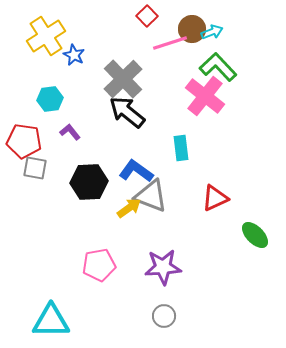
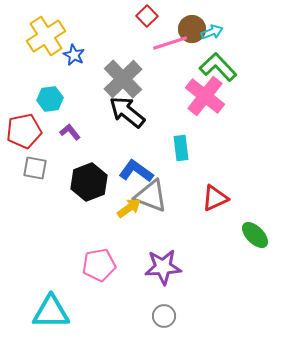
red pentagon: moved 10 px up; rotated 20 degrees counterclockwise
black hexagon: rotated 18 degrees counterclockwise
cyan triangle: moved 9 px up
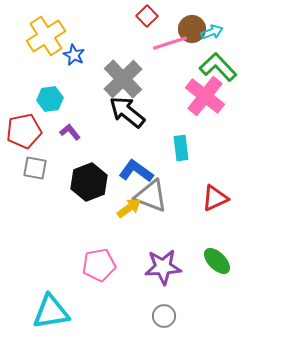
green ellipse: moved 38 px left, 26 px down
cyan triangle: rotated 9 degrees counterclockwise
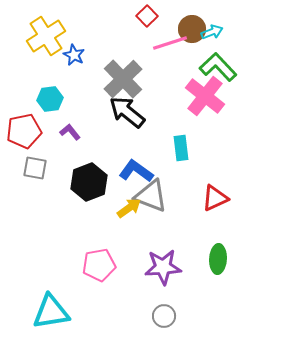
green ellipse: moved 1 px right, 2 px up; rotated 48 degrees clockwise
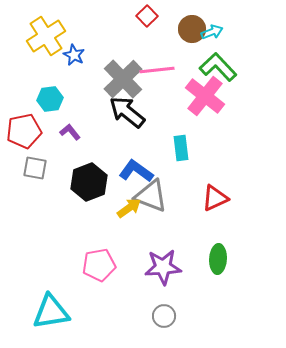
pink line: moved 13 px left, 27 px down; rotated 12 degrees clockwise
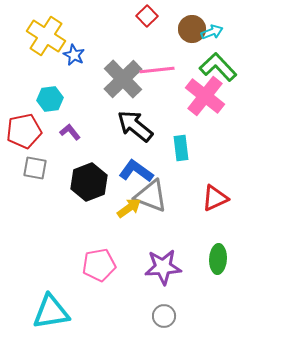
yellow cross: rotated 24 degrees counterclockwise
black arrow: moved 8 px right, 14 px down
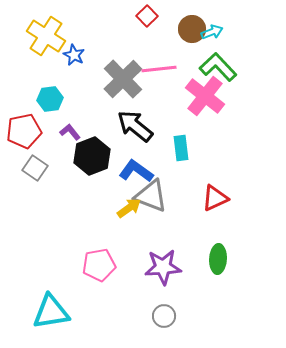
pink line: moved 2 px right, 1 px up
gray square: rotated 25 degrees clockwise
black hexagon: moved 3 px right, 26 px up
